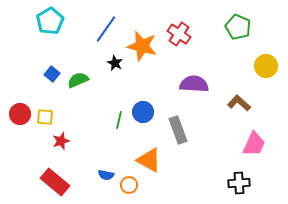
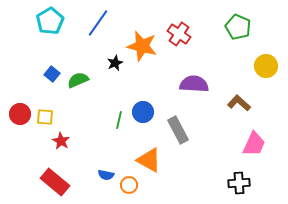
blue line: moved 8 px left, 6 px up
black star: rotated 21 degrees clockwise
gray rectangle: rotated 8 degrees counterclockwise
red star: rotated 24 degrees counterclockwise
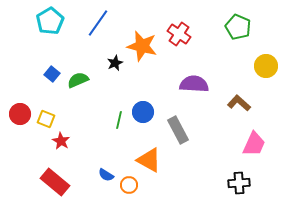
yellow square: moved 1 px right, 2 px down; rotated 18 degrees clockwise
blue semicircle: rotated 21 degrees clockwise
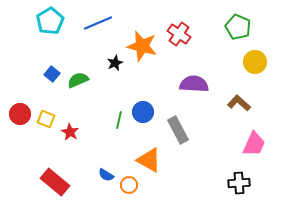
blue line: rotated 32 degrees clockwise
yellow circle: moved 11 px left, 4 px up
red star: moved 9 px right, 9 px up
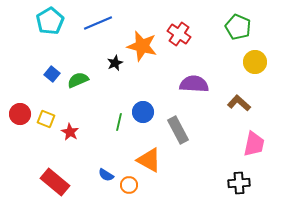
green line: moved 2 px down
pink trapezoid: rotated 12 degrees counterclockwise
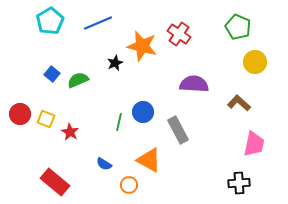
blue semicircle: moved 2 px left, 11 px up
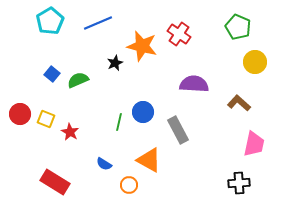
red rectangle: rotated 8 degrees counterclockwise
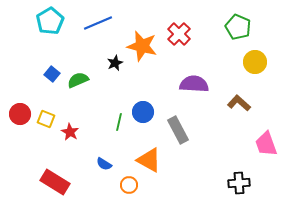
red cross: rotated 10 degrees clockwise
pink trapezoid: moved 12 px right; rotated 148 degrees clockwise
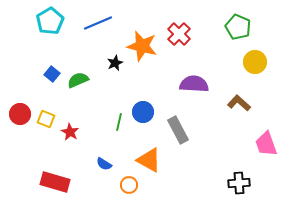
red rectangle: rotated 16 degrees counterclockwise
